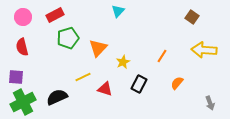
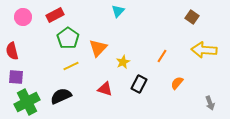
green pentagon: rotated 20 degrees counterclockwise
red semicircle: moved 10 px left, 4 px down
yellow line: moved 12 px left, 11 px up
black semicircle: moved 4 px right, 1 px up
green cross: moved 4 px right
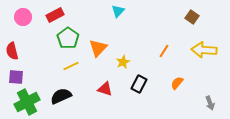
orange line: moved 2 px right, 5 px up
